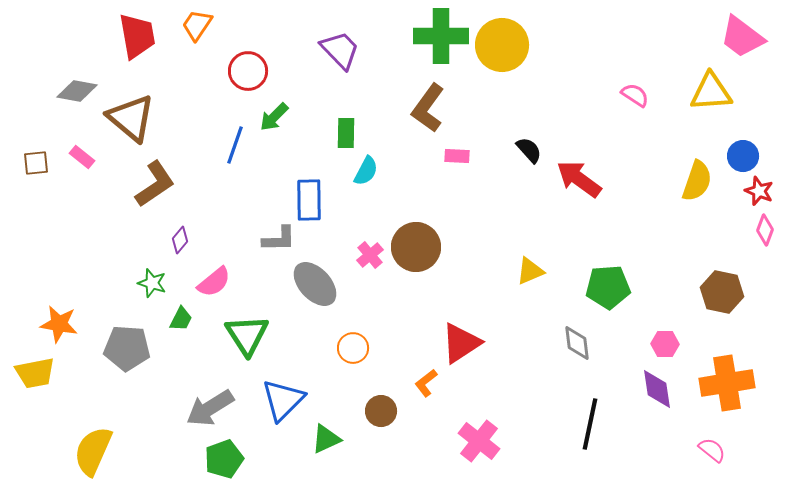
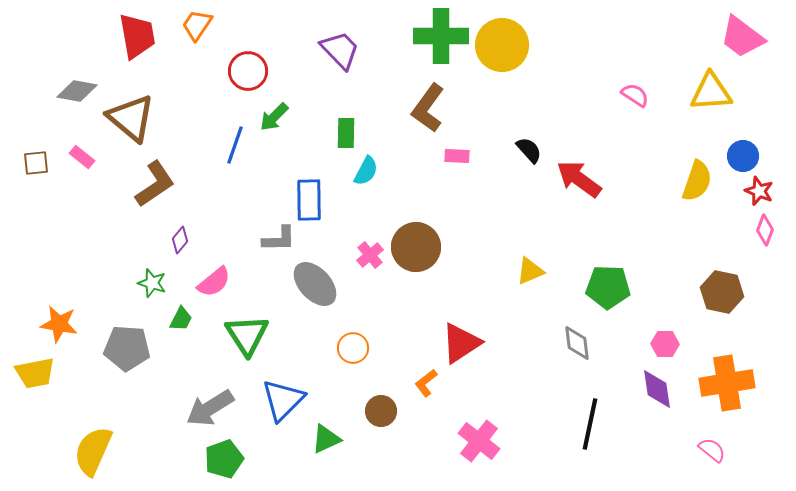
green pentagon at (608, 287): rotated 6 degrees clockwise
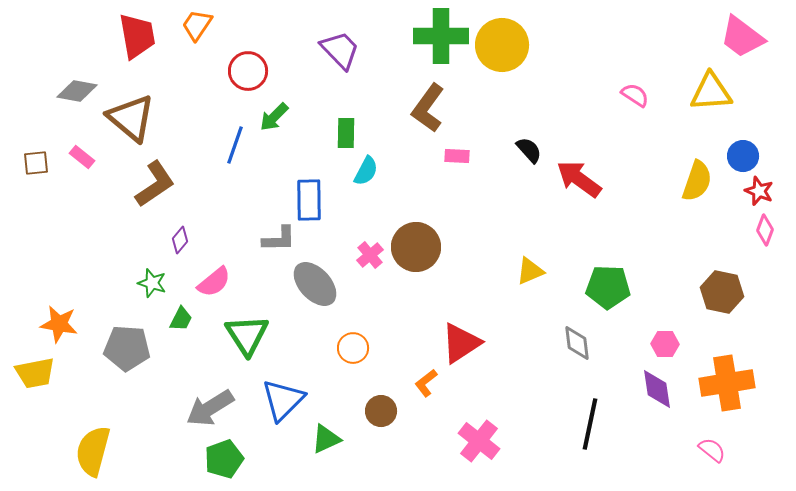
yellow semicircle at (93, 451): rotated 9 degrees counterclockwise
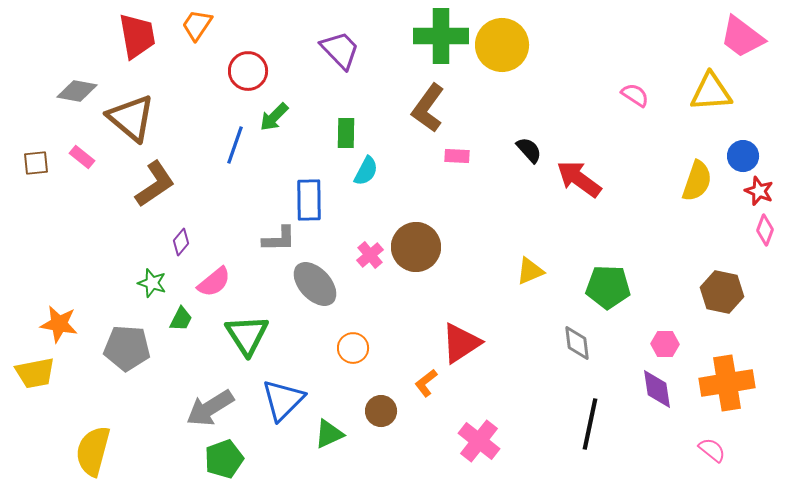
purple diamond at (180, 240): moved 1 px right, 2 px down
green triangle at (326, 439): moved 3 px right, 5 px up
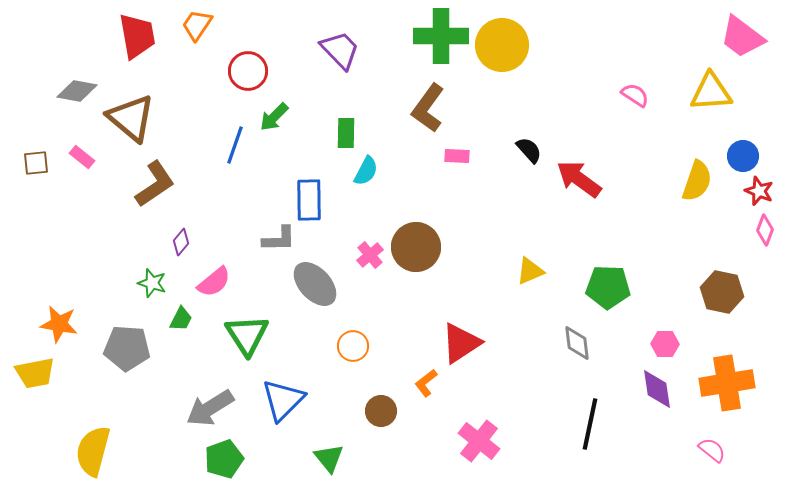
orange circle at (353, 348): moved 2 px up
green triangle at (329, 434): moved 24 px down; rotated 44 degrees counterclockwise
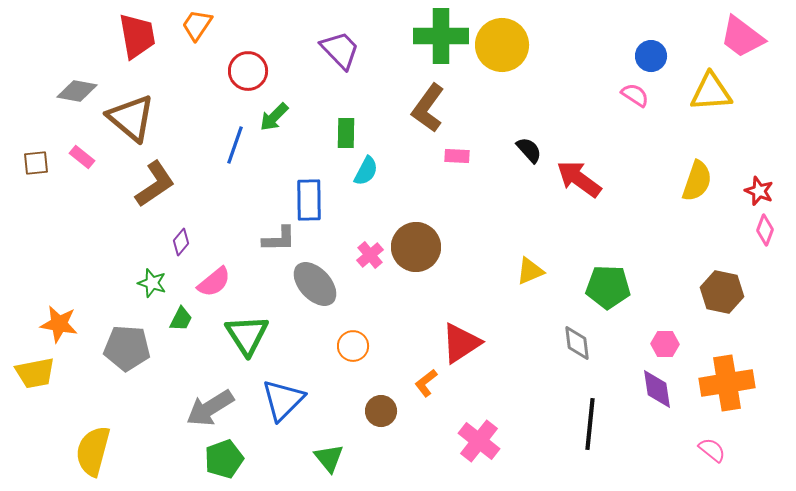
blue circle at (743, 156): moved 92 px left, 100 px up
black line at (590, 424): rotated 6 degrees counterclockwise
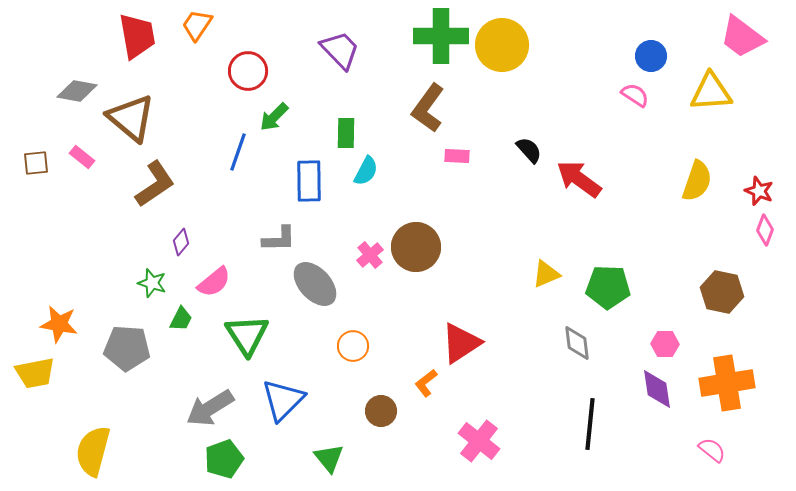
blue line at (235, 145): moved 3 px right, 7 px down
blue rectangle at (309, 200): moved 19 px up
yellow triangle at (530, 271): moved 16 px right, 3 px down
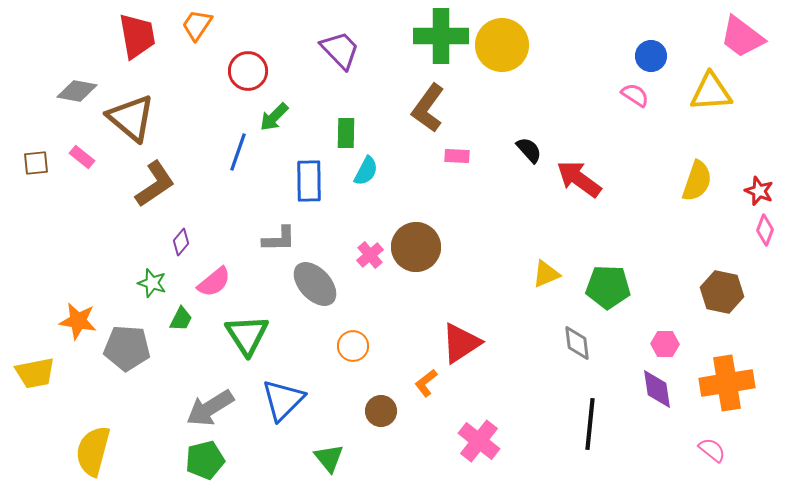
orange star at (59, 324): moved 19 px right, 3 px up
green pentagon at (224, 459): moved 19 px left, 1 px down; rotated 6 degrees clockwise
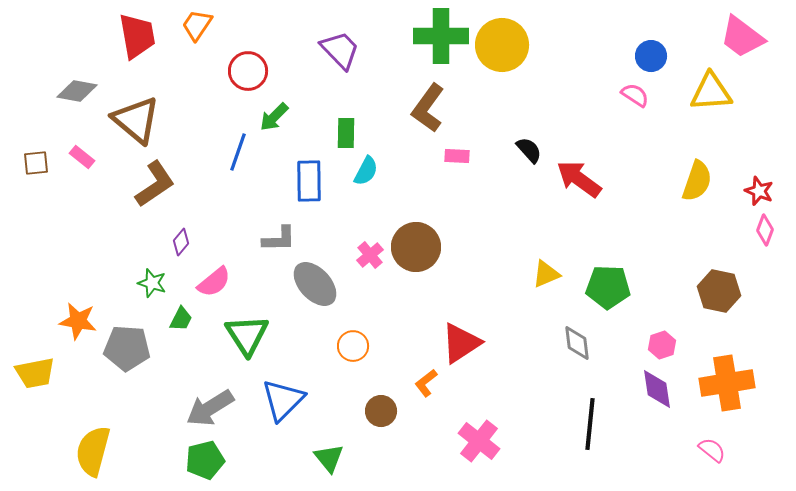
brown triangle at (131, 118): moved 5 px right, 2 px down
brown hexagon at (722, 292): moved 3 px left, 1 px up
pink hexagon at (665, 344): moved 3 px left, 1 px down; rotated 20 degrees counterclockwise
